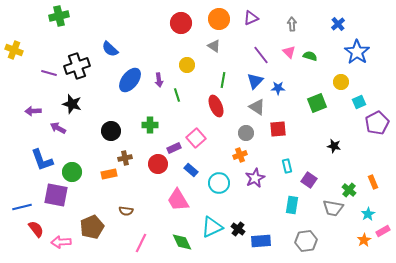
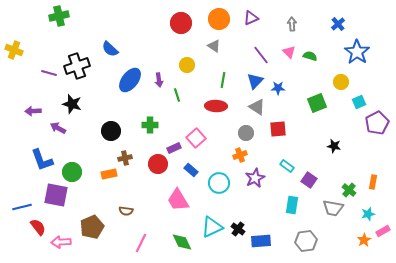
red ellipse at (216, 106): rotated 65 degrees counterclockwise
cyan rectangle at (287, 166): rotated 40 degrees counterclockwise
orange rectangle at (373, 182): rotated 32 degrees clockwise
cyan star at (368, 214): rotated 16 degrees clockwise
red semicircle at (36, 229): moved 2 px right, 2 px up
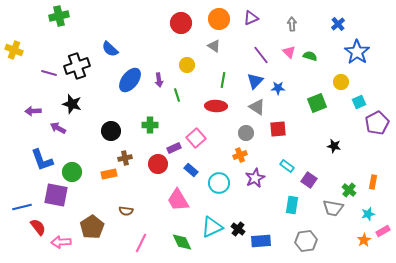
brown pentagon at (92, 227): rotated 10 degrees counterclockwise
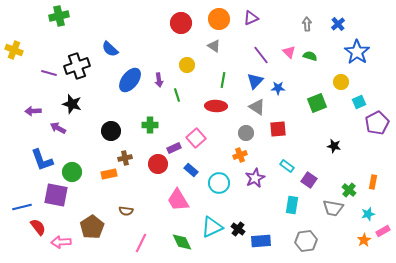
gray arrow at (292, 24): moved 15 px right
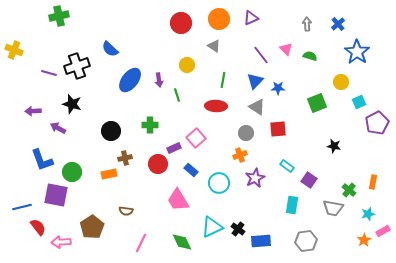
pink triangle at (289, 52): moved 3 px left, 3 px up
